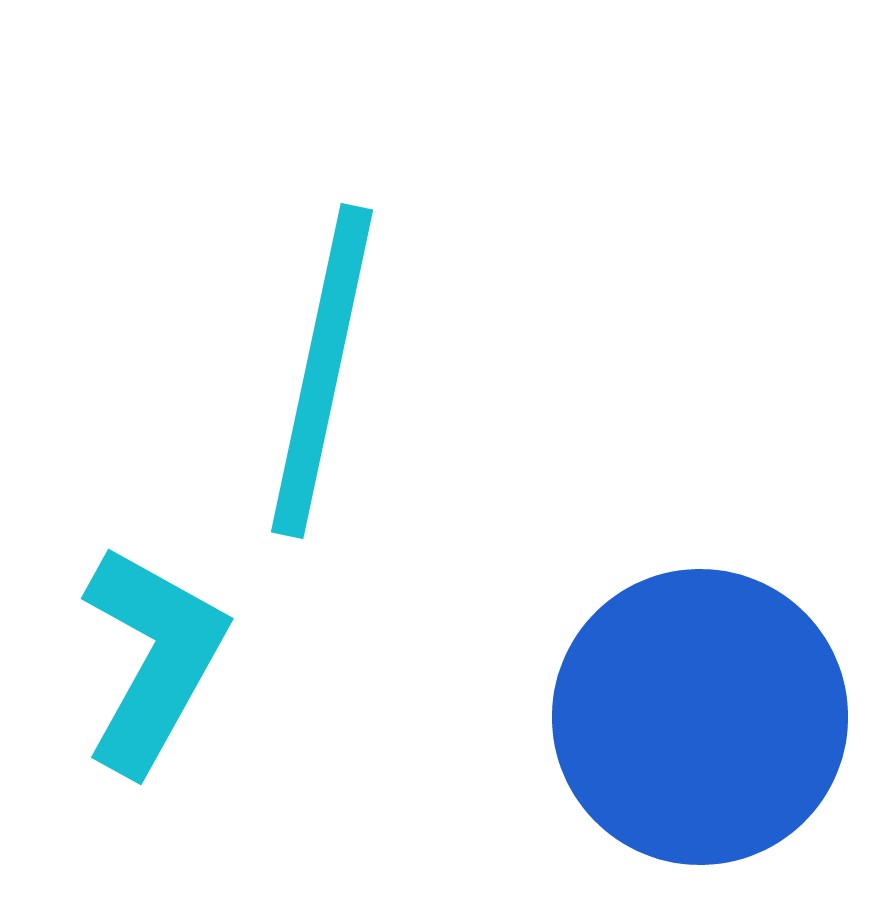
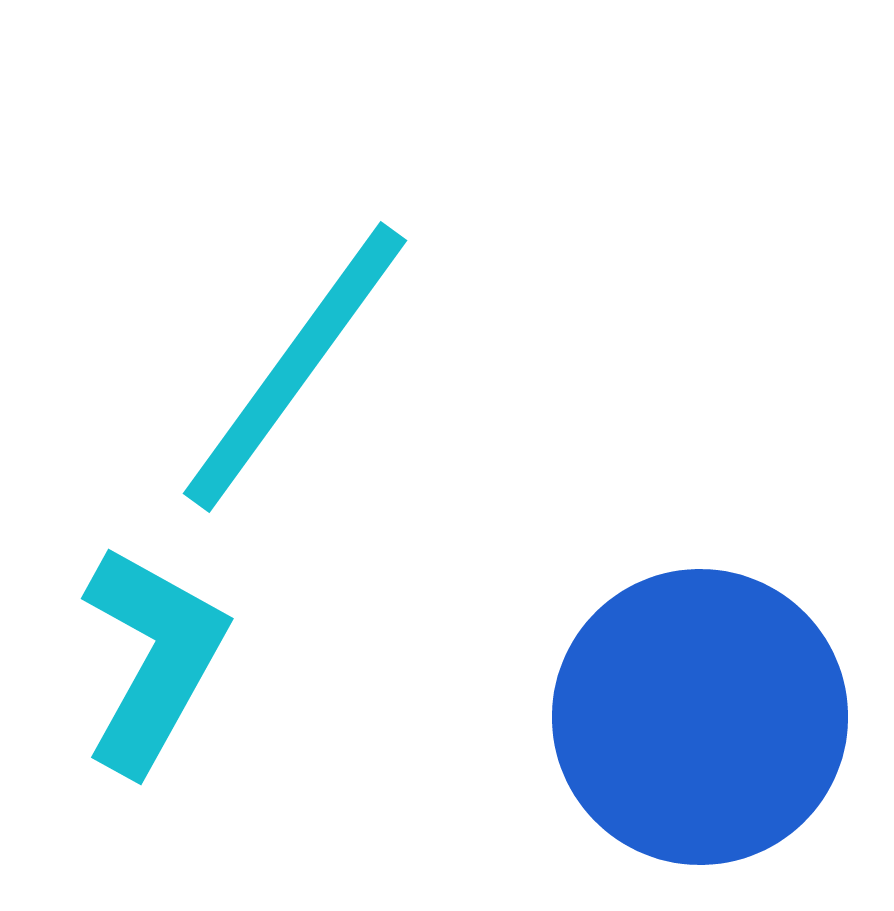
cyan line: moved 27 px left, 4 px up; rotated 24 degrees clockwise
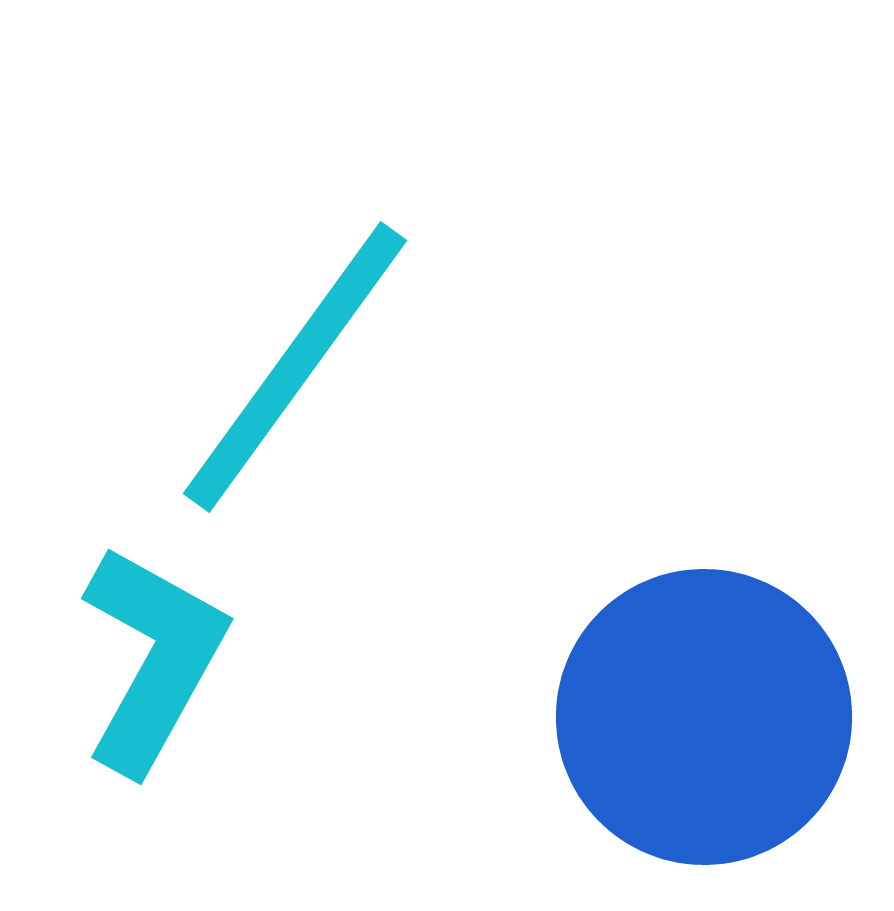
blue circle: moved 4 px right
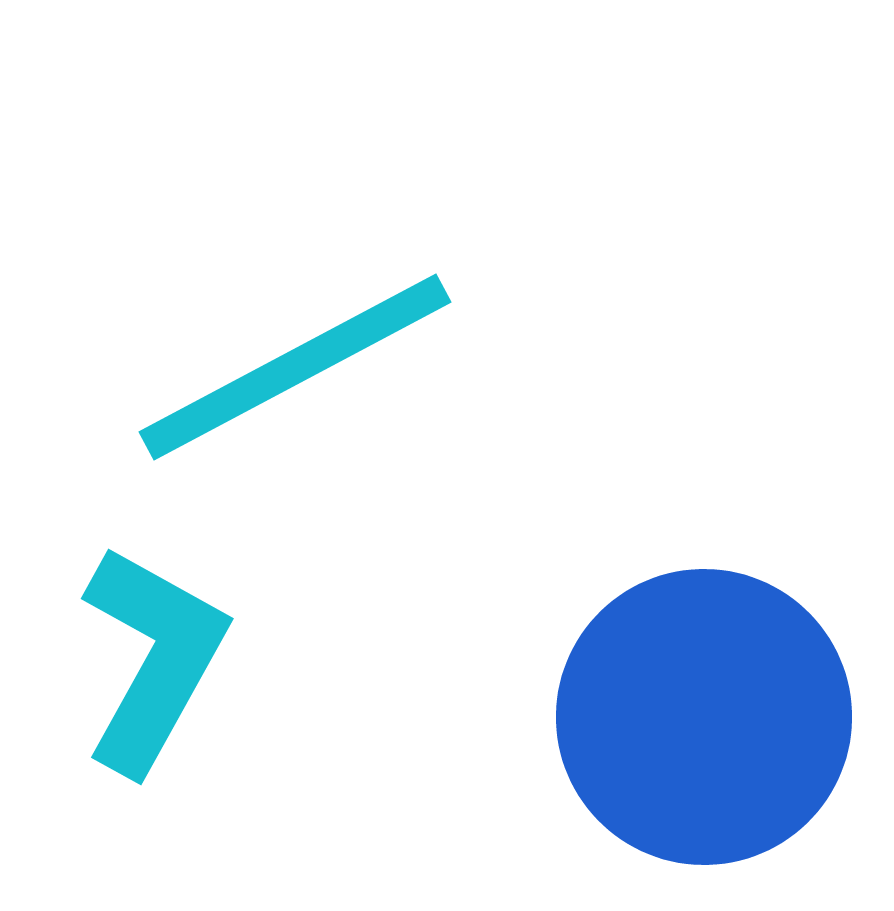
cyan line: rotated 26 degrees clockwise
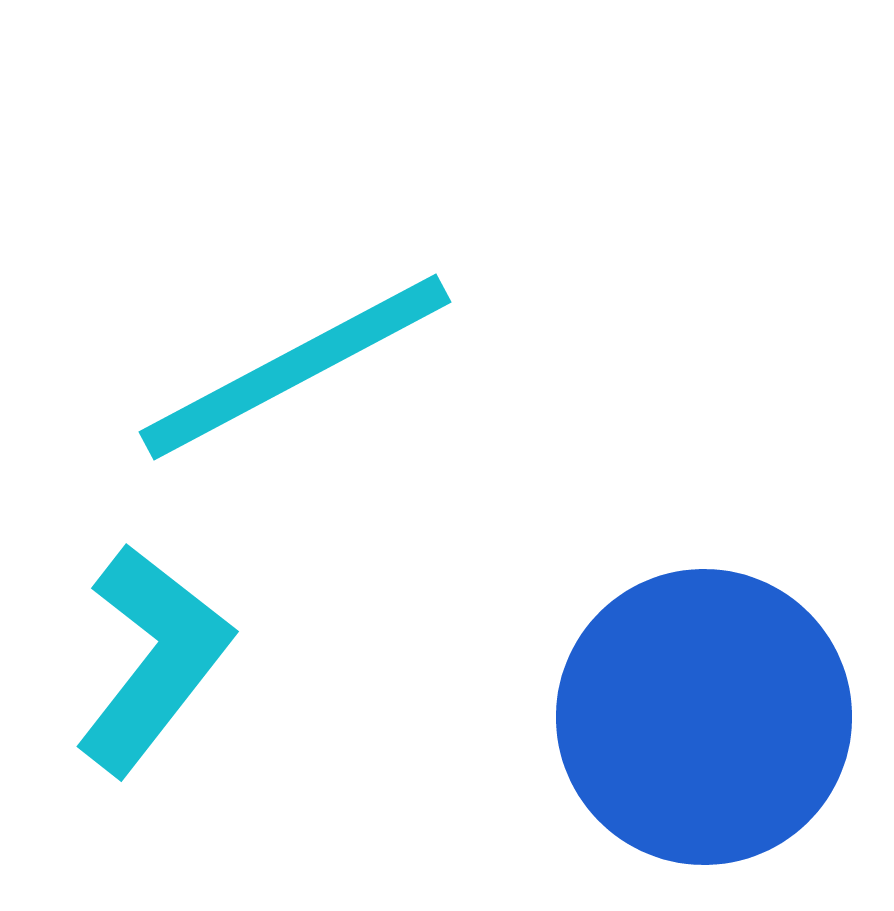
cyan L-shape: rotated 9 degrees clockwise
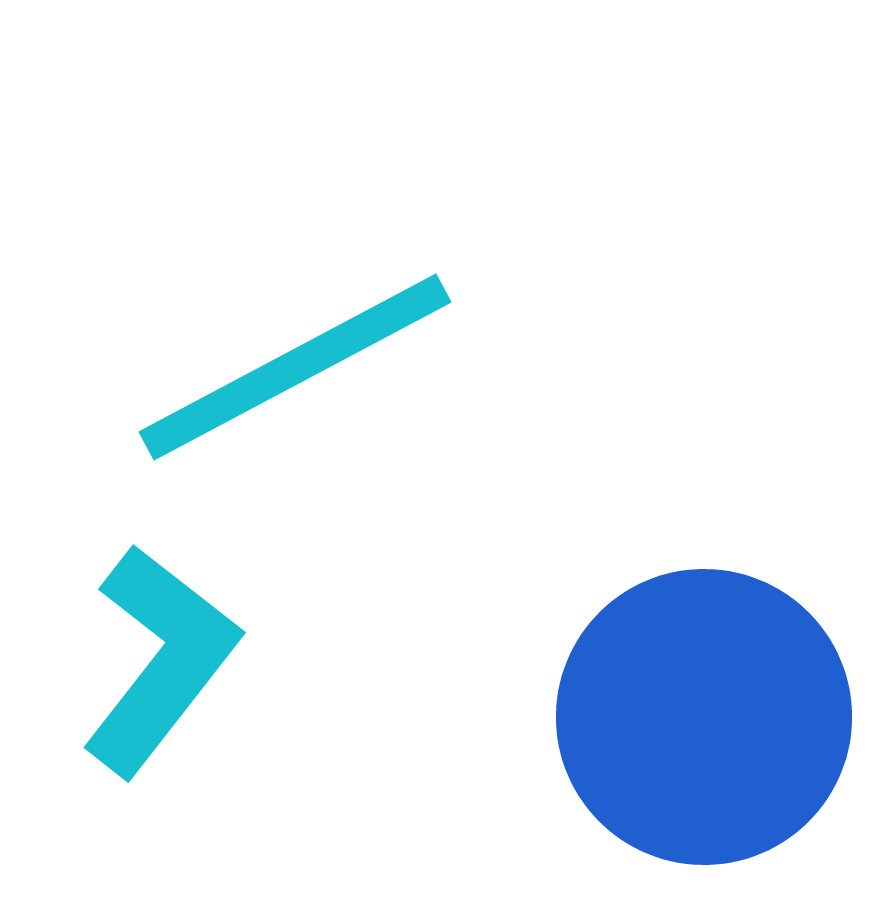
cyan L-shape: moved 7 px right, 1 px down
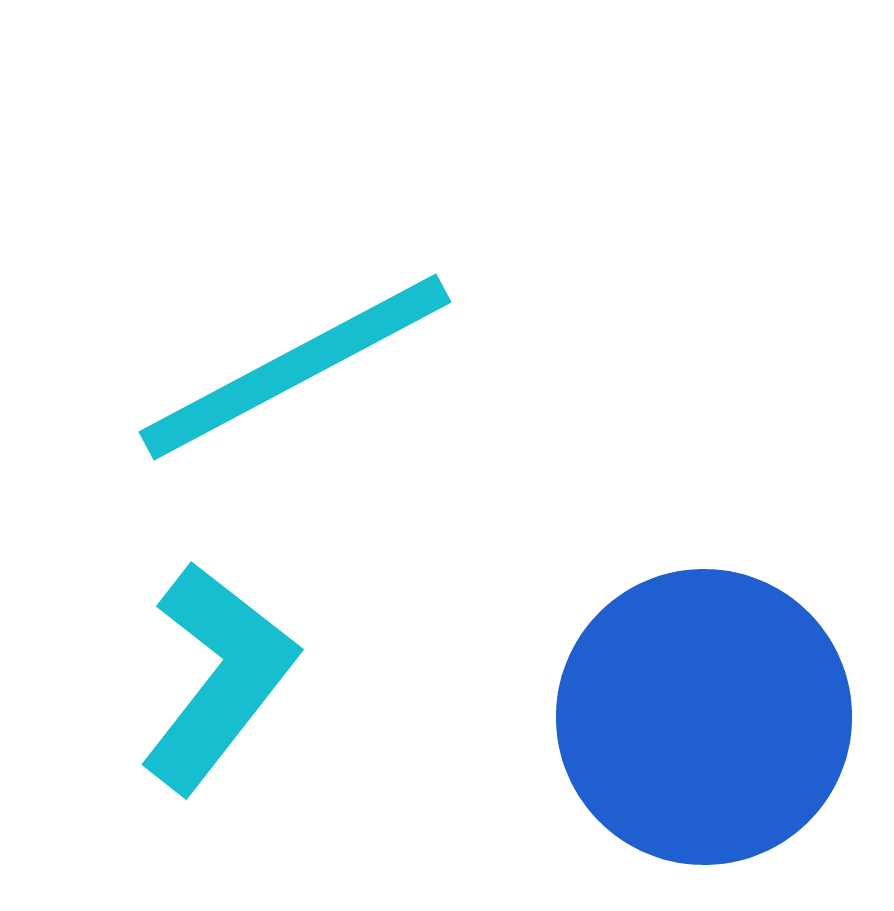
cyan L-shape: moved 58 px right, 17 px down
